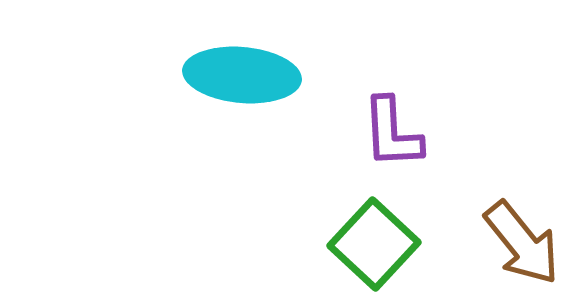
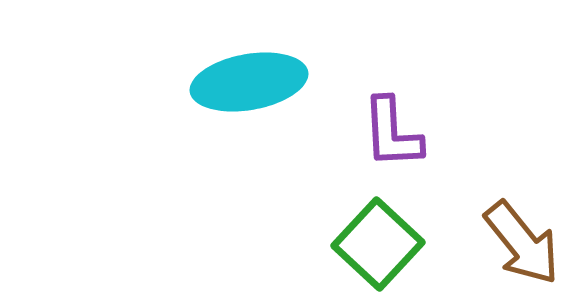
cyan ellipse: moved 7 px right, 7 px down; rotated 15 degrees counterclockwise
green square: moved 4 px right
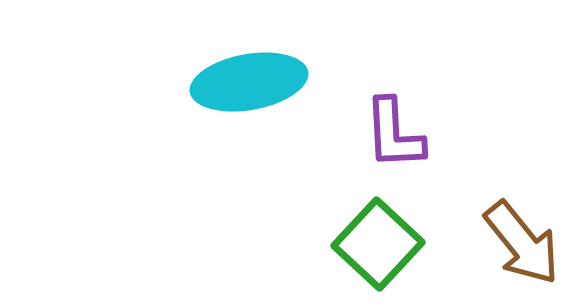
purple L-shape: moved 2 px right, 1 px down
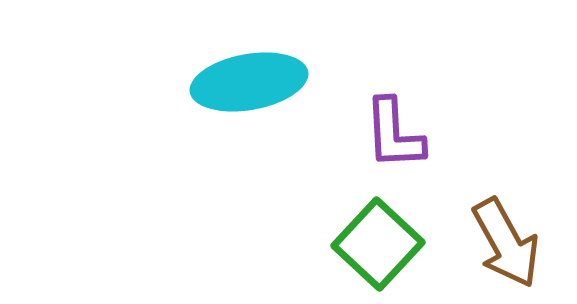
brown arrow: moved 16 px left; rotated 10 degrees clockwise
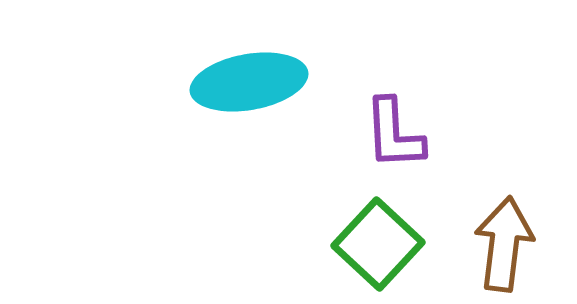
brown arrow: moved 2 px left, 1 px down; rotated 144 degrees counterclockwise
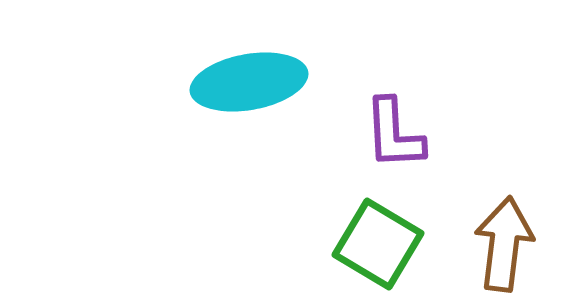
green square: rotated 12 degrees counterclockwise
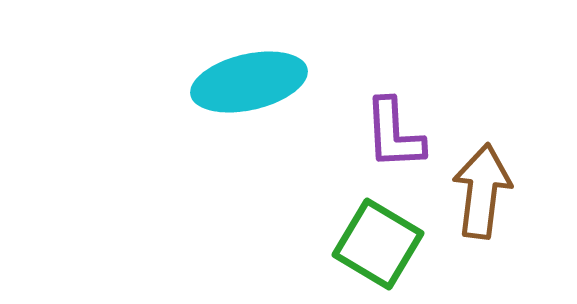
cyan ellipse: rotated 3 degrees counterclockwise
brown arrow: moved 22 px left, 53 px up
